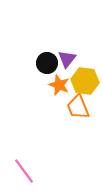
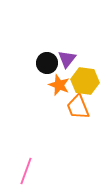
pink line: moved 2 px right; rotated 56 degrees clockwise
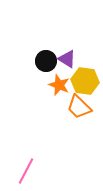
purple triangle: rotated 36 degrees counterclockwise
black circle: moved 1 px left, 2 px up
orange trapezoid: moved 1 px right; rotated 24 degrees counterclockwise
pink line: rotated 8 degrees clockwise
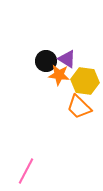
orange star: moved 10 px up; rotated 15 degrees counterclockwise
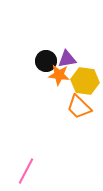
purple triangle: rotated 42 degrees counterclockwise
